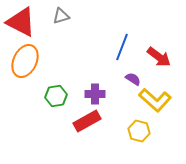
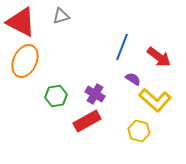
purple cross: rotated 30 degrees clockwise
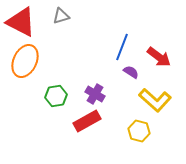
purple semicircle: moved 2 px left, 7 px up
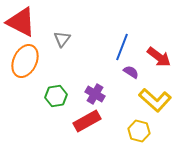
gray triangle: moved 1 px right, 23 px down; rotated 36 degrees counterclockwise
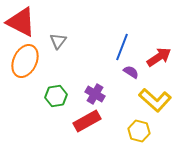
gray triangle: moved 4 px left, 2 px down
red arrow: rotated 70 degrees counterclockwise
